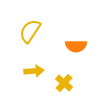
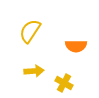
yellow cross: rotated 12 degrees counterclockwise
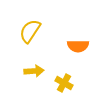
orange semicircle: moved 2 px right
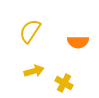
orange semicircle: moved 4 px up
yellow arrow: rotated 12 degrees counterclockwise
